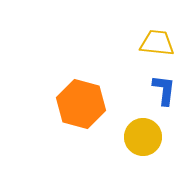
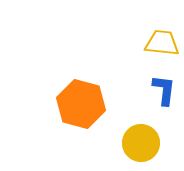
yellow trapezoid: moved 5 px right
yellow circle: moved 2 px left, 6 px down
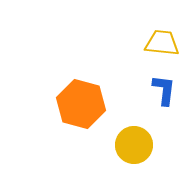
yellow circle: moved 7 px left, 2 px down
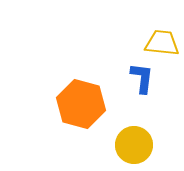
blue L-shape: moved 22 px left, 12 px up
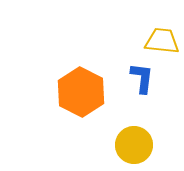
yellow trapezoid: moved 2 px up
orange hexagon: moved 12 px up; rotated 12 degrees clockwise
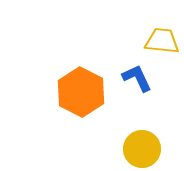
blue L-shape: moved 5 px left; rotated 32 degrees counterclockwise
yellow circle: moved 8 px right, 4 px down
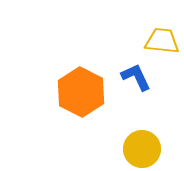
blue L-shape: moved 1 px left, 1 px up
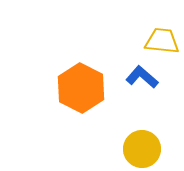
blue L-shape: moved 6 px right; rotated 24 degrees counterclockwise
orange hexagon: moved 4 px up
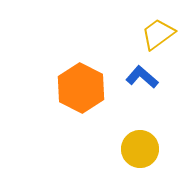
yellow trapezoid: moved 4 px left, 7 px up; rotated 42 degrees counterclockwise
yellow circle: moved 2 px left
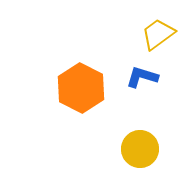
blue L-shape: rotated 24 degrees counterclockwise
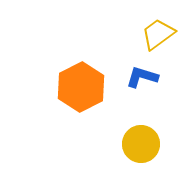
orange hexagon: moved 1 px up; rotated 6 degrees clockwise
yellow circle: moved 1 px right, 5 px up
